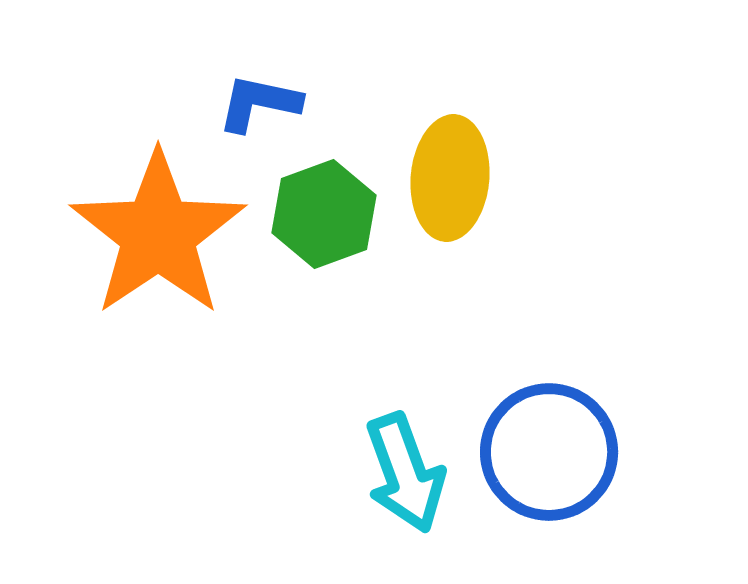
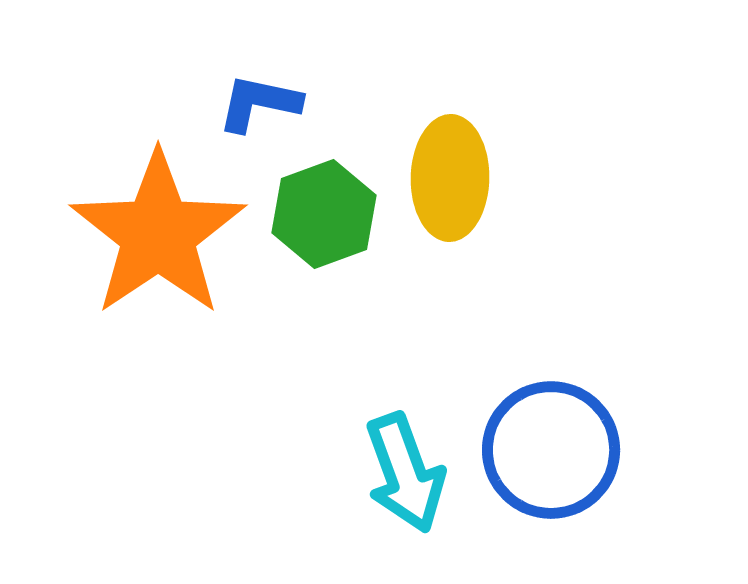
yellow ellipse: rotated 4 degrees counterclockwise
blue circle: moved 2 px right, 2 px up
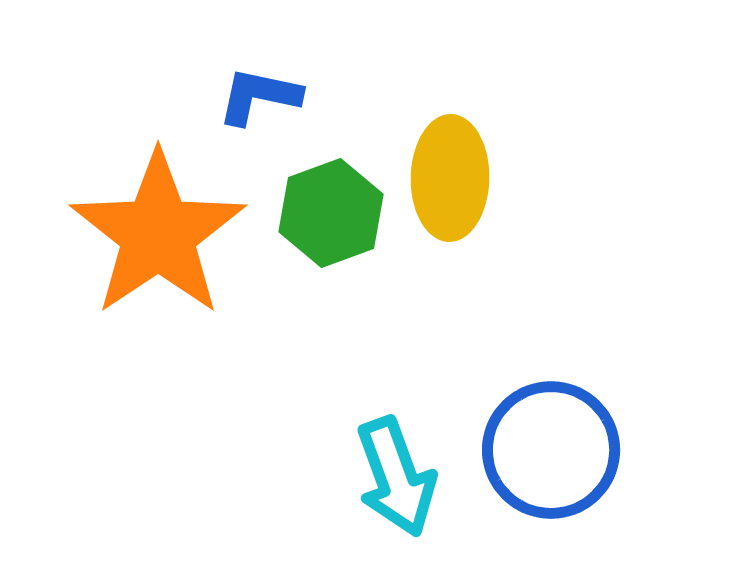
blue L-shape: moved 7 px up
green hexagon: moved 7 px right, 1 px up
cyan arrow: moved 9 px left, 4 px down
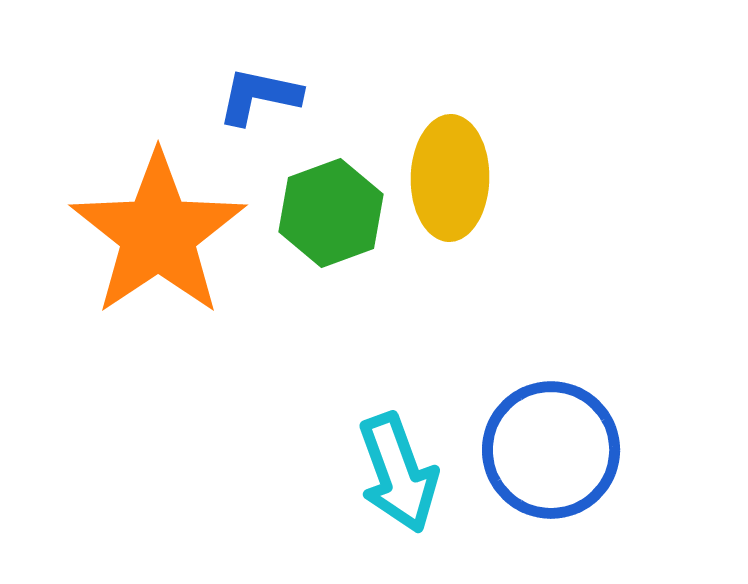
cyan arrow: moved 2 px right, 4 px up
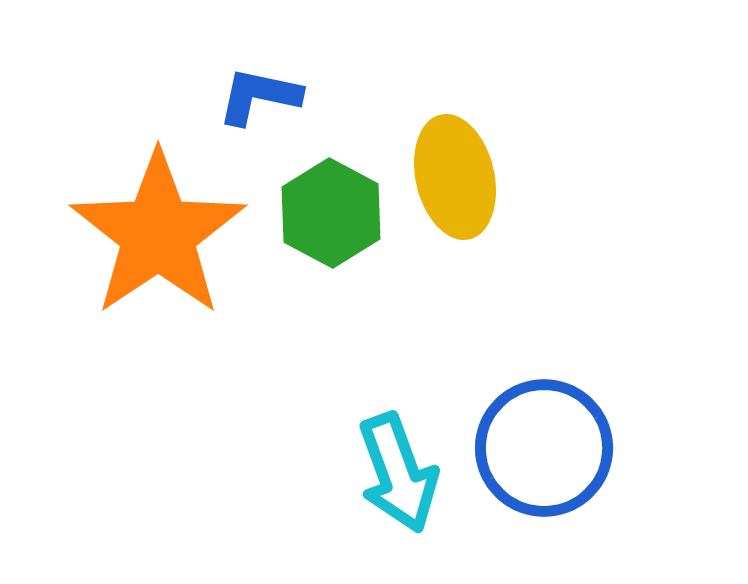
yellow ellipse: moved 5 px right, 1 px up; rotated 14 degrees counterclockwise
green hexagon: rotated 12 degrees counterclockwise
blue circle: moved 7 px left, 2 px up
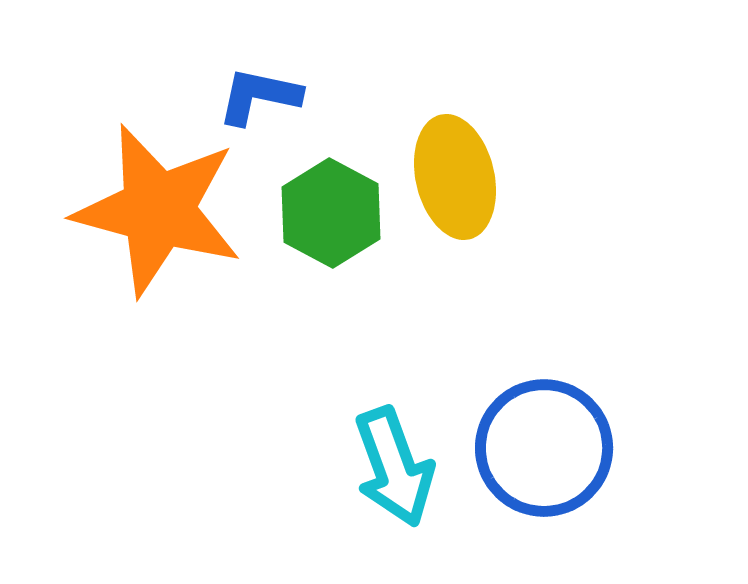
orange star: moved 24 px up; rotated 23 degrees counterclockwise
cyan arrow: moved 4 px left, 6 px up
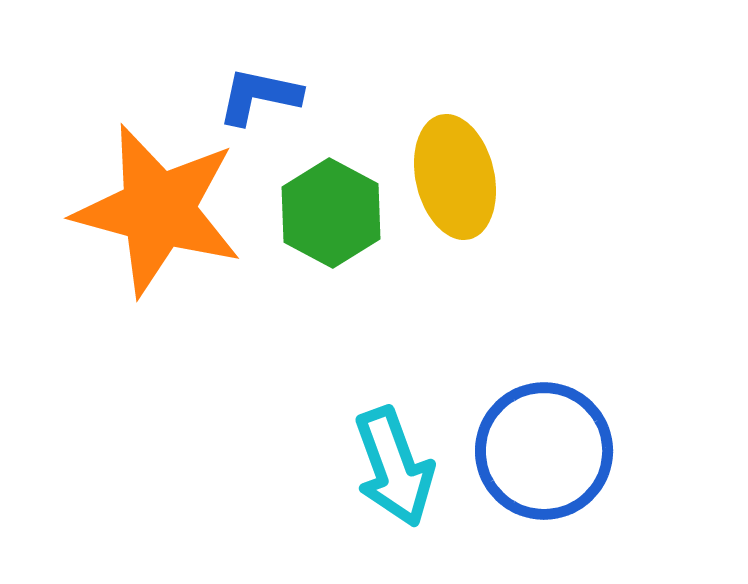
blue circle: moved 3 px down
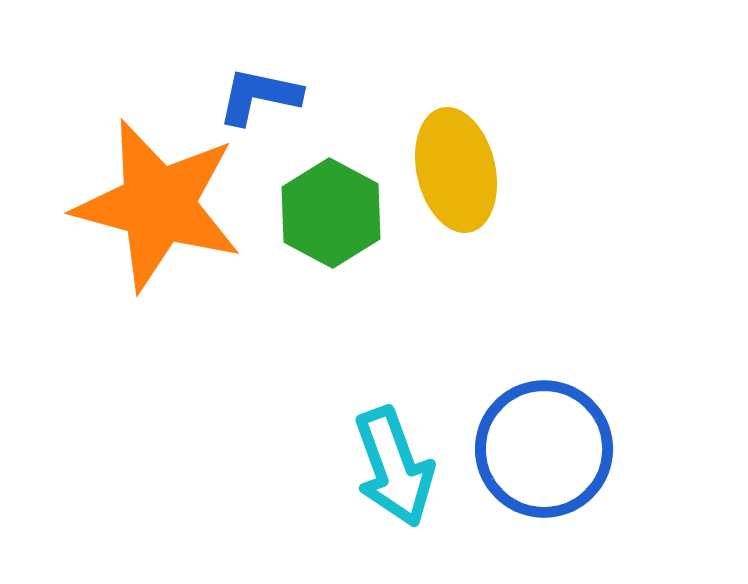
yellow ellipse: moved 1 px right, 7 px up
orange star: moved 5 px up
blue circle: moved 2 px up
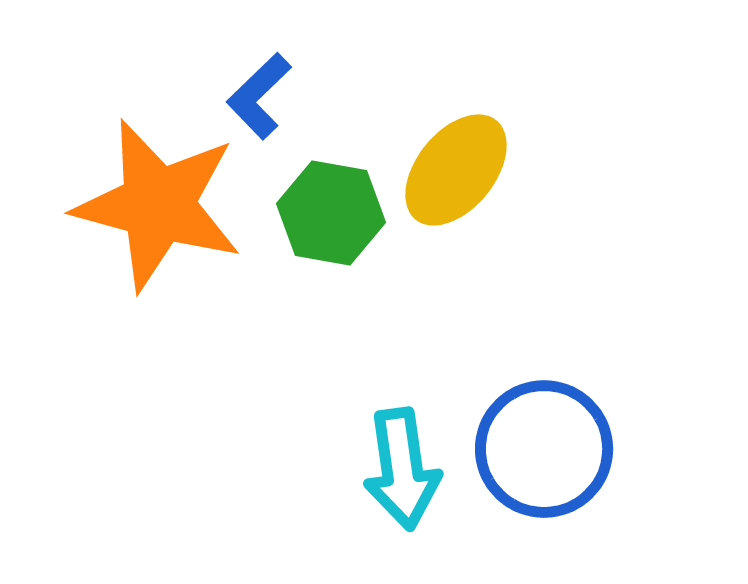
blue L-shape: rotated 56 degrees counterclockwise
yellow ellipse: rotated 52 degrees clockwise
green hexagon: rotated 18 degrees counterclockwise
cyan arrow: moved 8 px right, 2 px down; rotated 12 degrees clockwise
